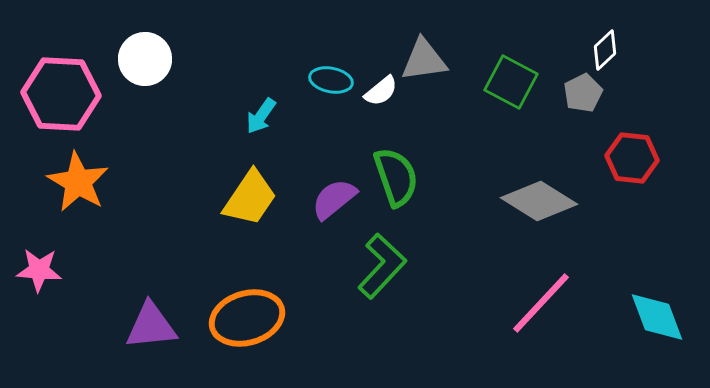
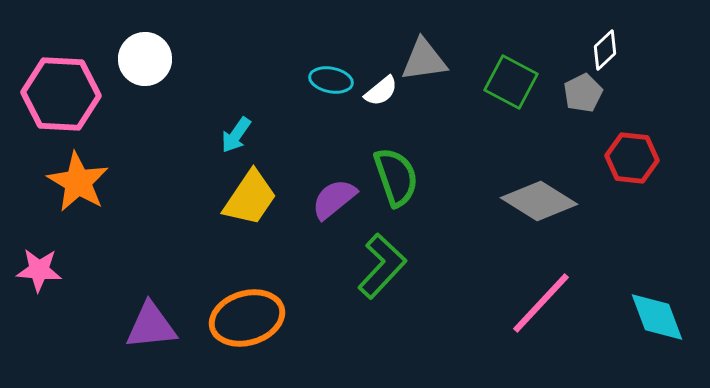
cyan arrow: moved 25 px left, 19 px down
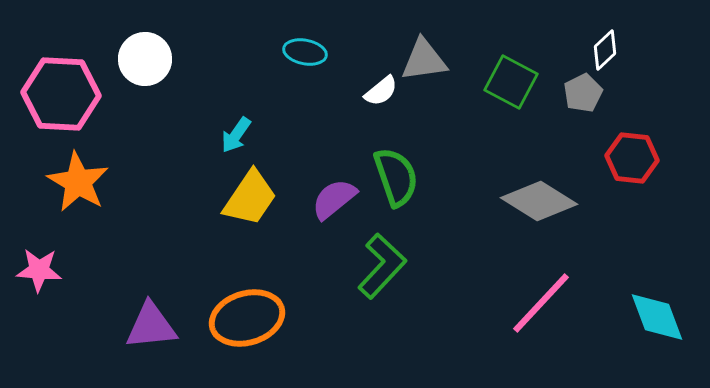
cyan ellipse: moved 26 px left, 28 px up
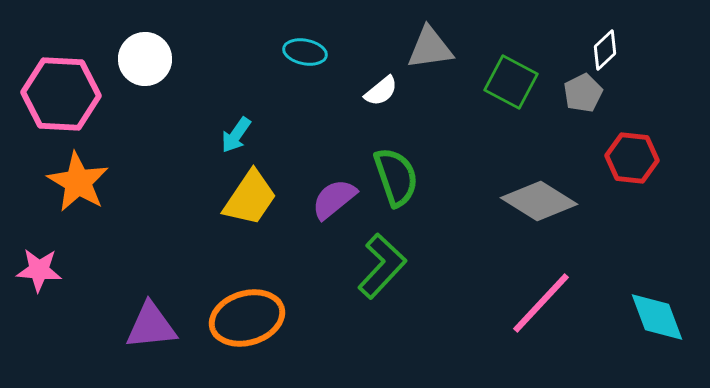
gray triangle: moved 6 px right, 12 px up
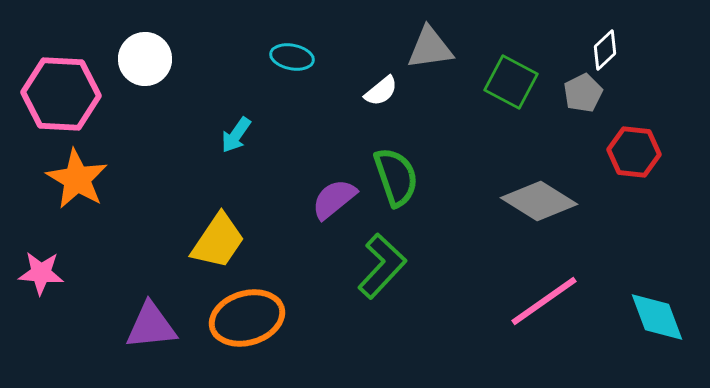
cyan ellipse: moved 13 px left, 5 px down
red hexagon: moved 2 px right, 6 px up
orange star: moved 1 px left, 3 px up
yellow trapezoid: moved 32 px left, 43 px down
pink star: moved 2 px right, 3 px down
pink line: moved 3 px right, 2 px up; rotated 12 degrees clockwise
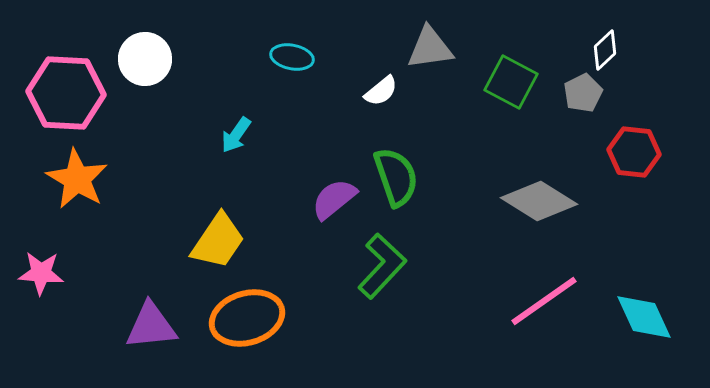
pink hexagon: moved 5 px right, 1 px up
cyan diamond: moved 13 px left; rotated 4 degrees counterclockwise
